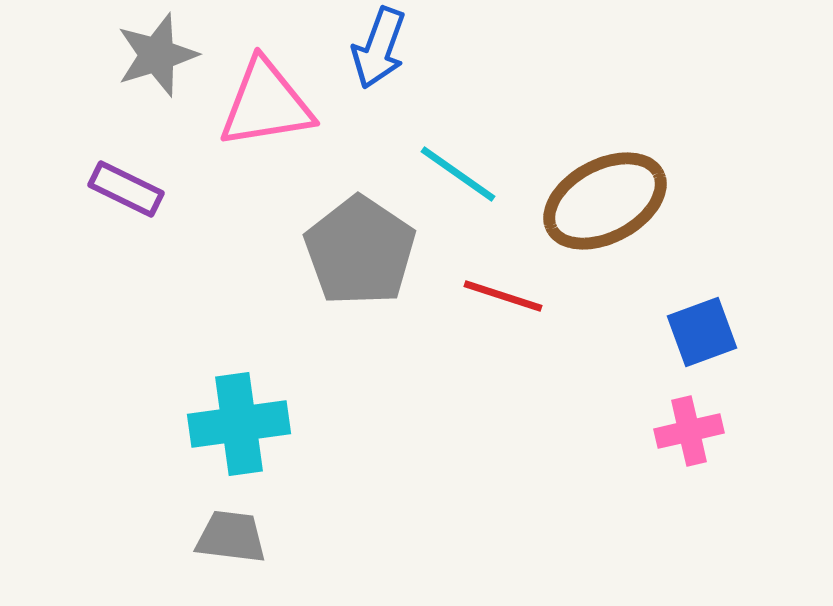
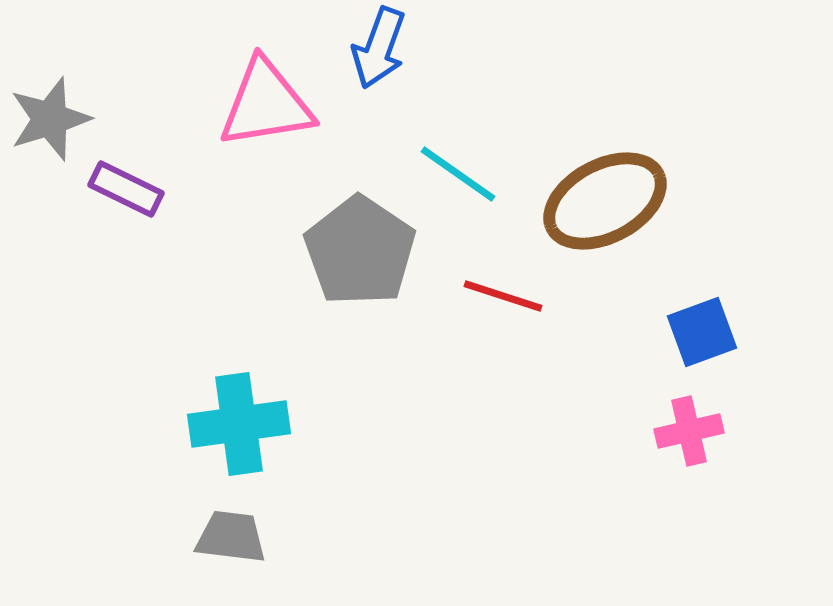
gray star: moved 107 px left, 64 px down
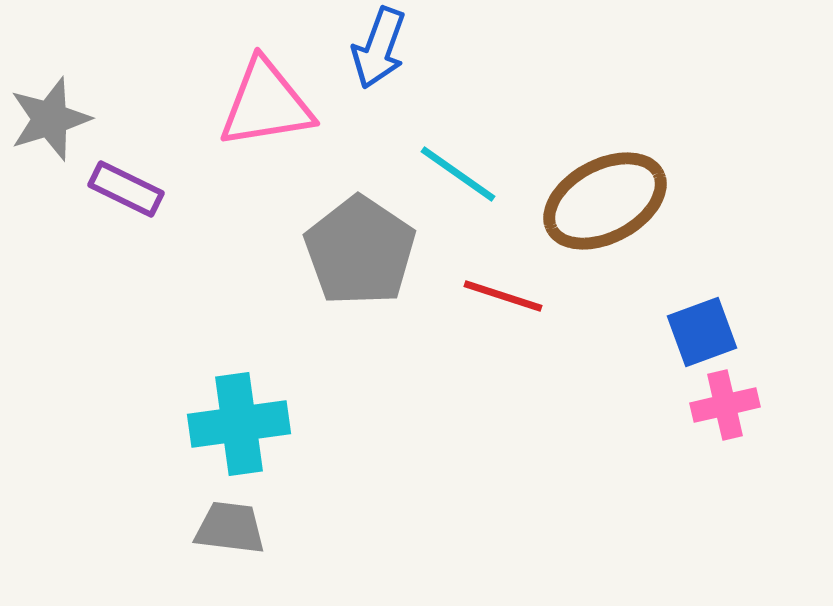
pink cross: moved 36 px right, 26 px up
gray trapezoid: moved 1 px left, 9 px up
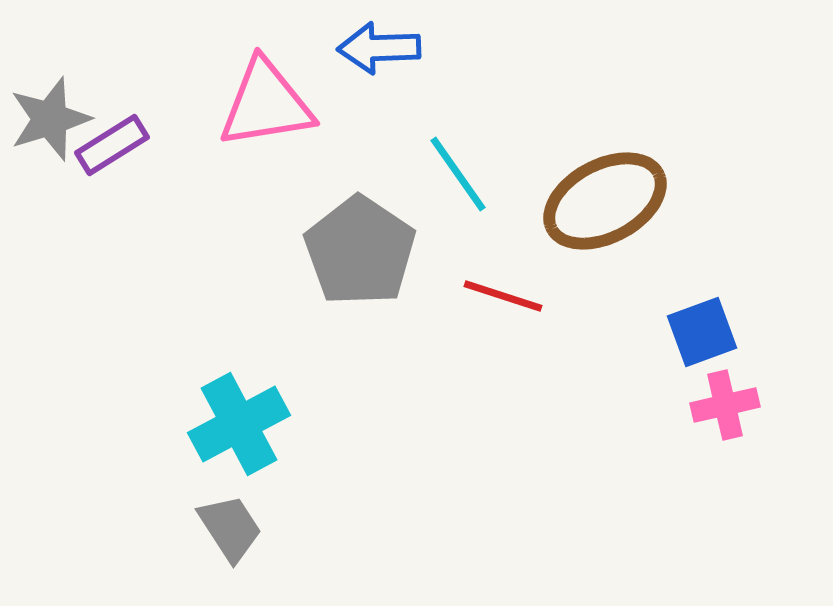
blue arrow: rotated 68 degrees clockwise
cyan line: rotated 20 degrees clockwise
purple rectangle: moved 14 px left, 44 px up; rotated 58 degrees counterclockwise
cyan cross: rotated 20 degrees counterclockwise
gray trapezoid: rotated 50 degrees clockwise
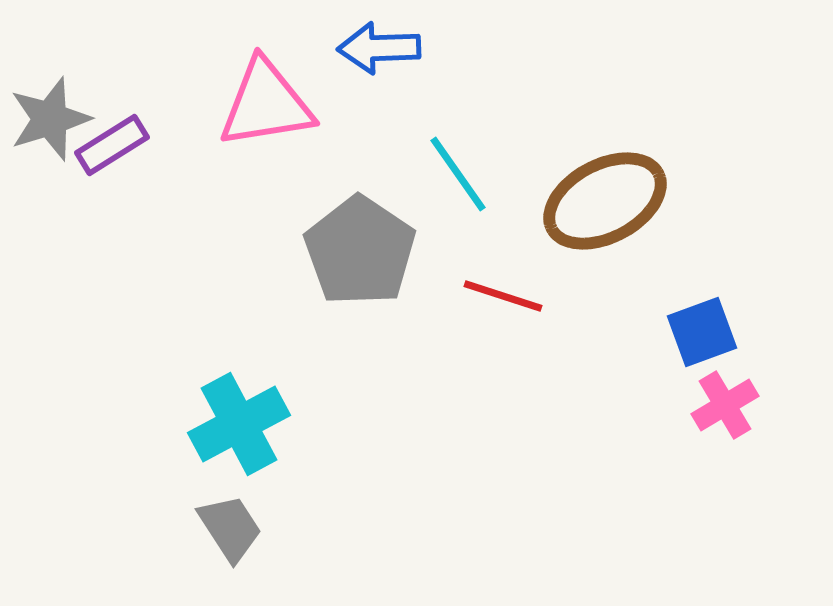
pink cross: rotated 18 degrees counterclockwise
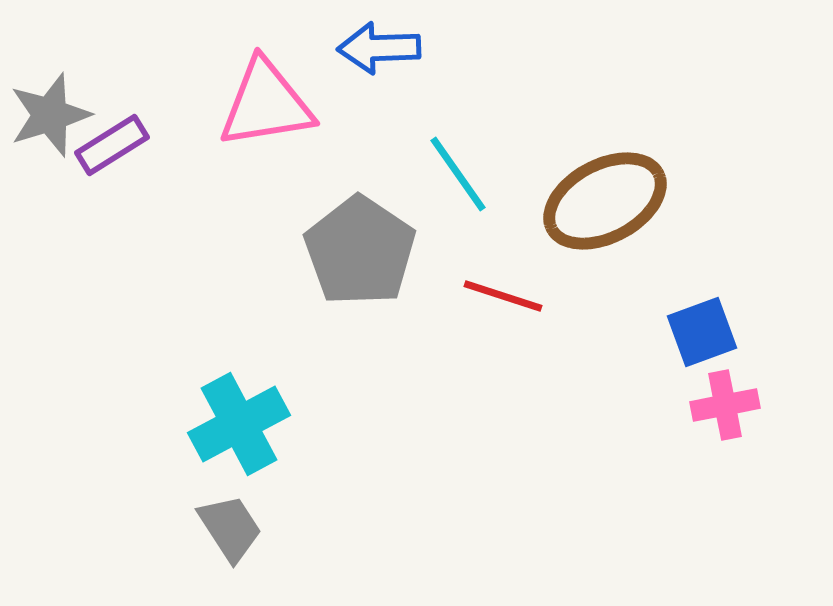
gray star: moved 4 px up
pink cross: rotated 20 degrees clockwise
